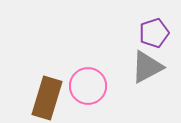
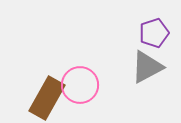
pink circle: moved 8 px left, 1 px up
brown rectangle: rotated 12 degrees clockwise
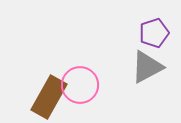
brown rectangle: moved 2 px right, 1 px up
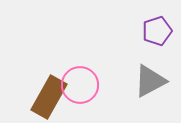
purple pentagon: moved 3 px right, 2 px up
gray triangle: moved 3 px right, 14 px down
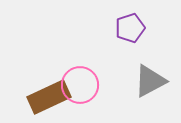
purple pentagon: moved 27 px left, 3 px up
brown rectangle: rotated 36 degrees clockwise
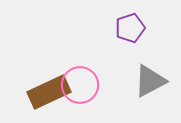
brown rectangle: moved 5 px up
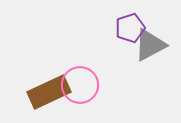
gray triangle: moved 36 px up
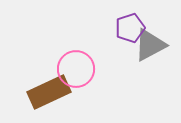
pink circle: moved 4 px left, 16 px up
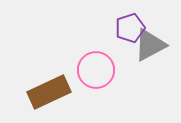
pink circle: moved 20 px right, 1 px down
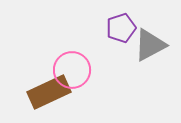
purple pentagon: moved 9 px left
pink circle: moved 24 px left
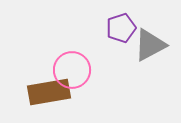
brown rectangle: rotated 15 degrees clockwise
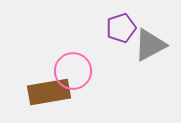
pink circle: moved 1 px right, 1 px down
